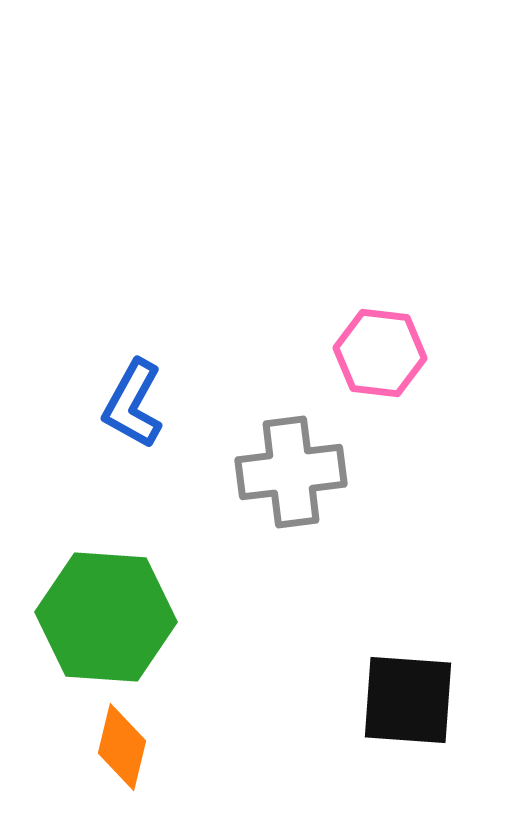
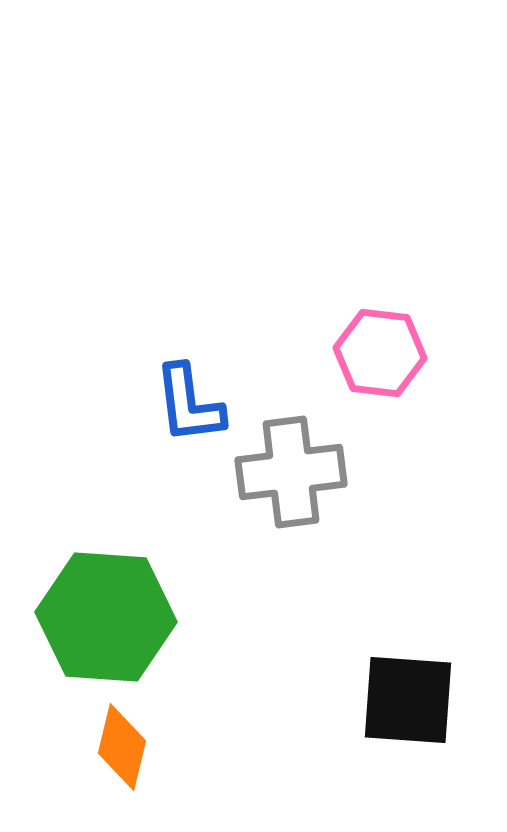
blue L-shape: moved 56 px right; rotated 36 degrees counterclockwise
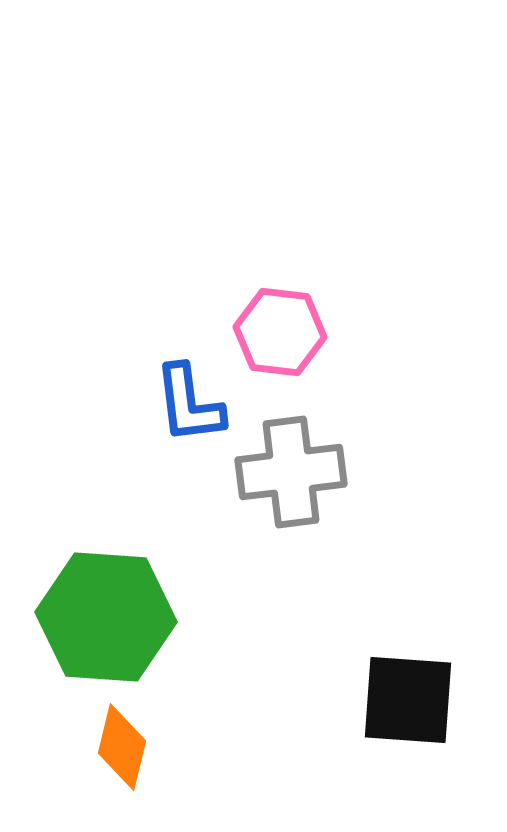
pink hexagon: moved 100 px left, 21 px up
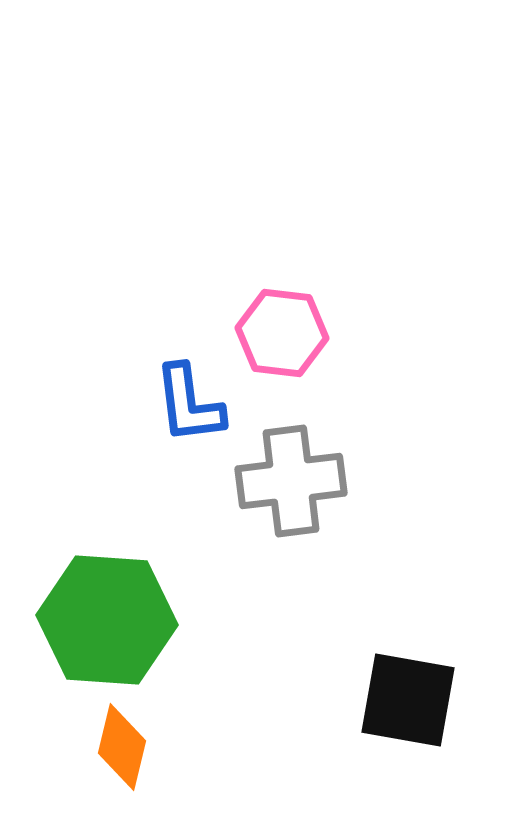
pink hexagon: moved 2 px right, 1 px down
gray cross: moved 9 px down
green hexagon: moved 1 px right, 3 px down
black square: rotated 6 degrees clockwise
